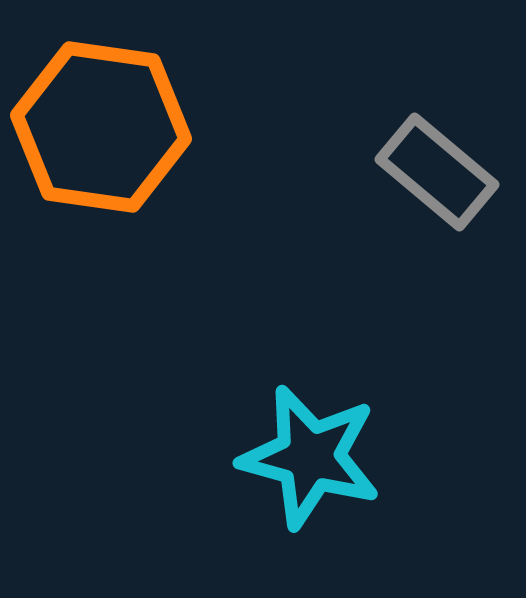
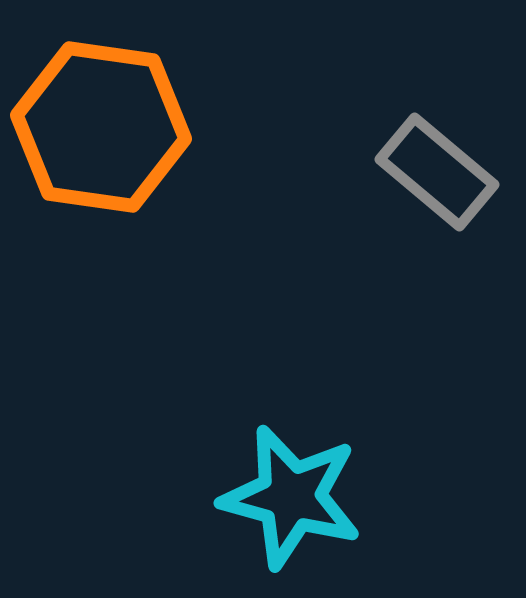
cyan star: moved 19 px left, 40 px down
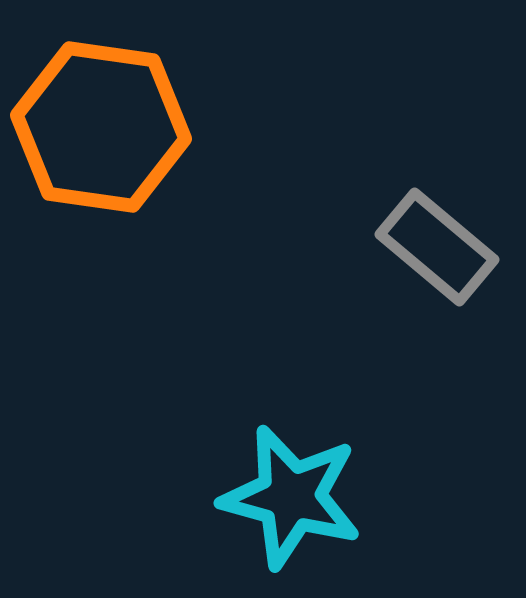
gray rectangle: moved 75 px down
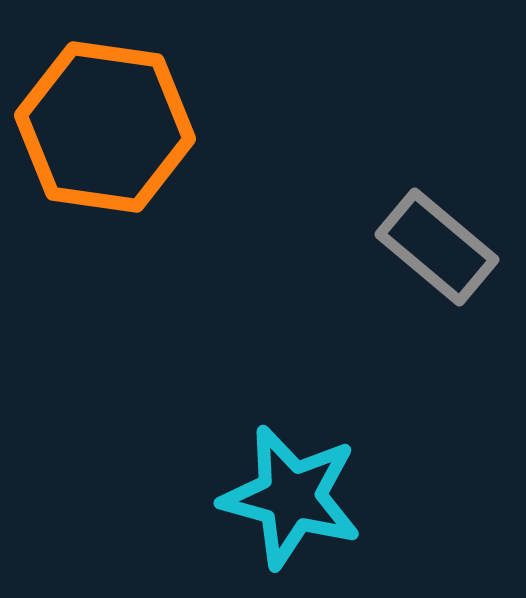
orange hexagon: moved 4 px right
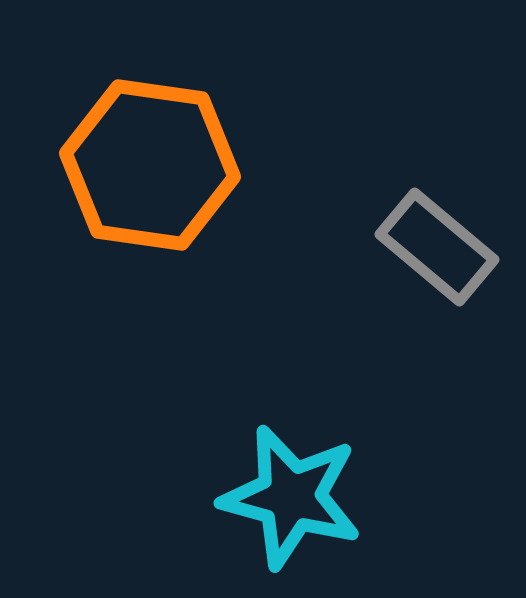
orange hexagon: moved 45 px right, 38 px down
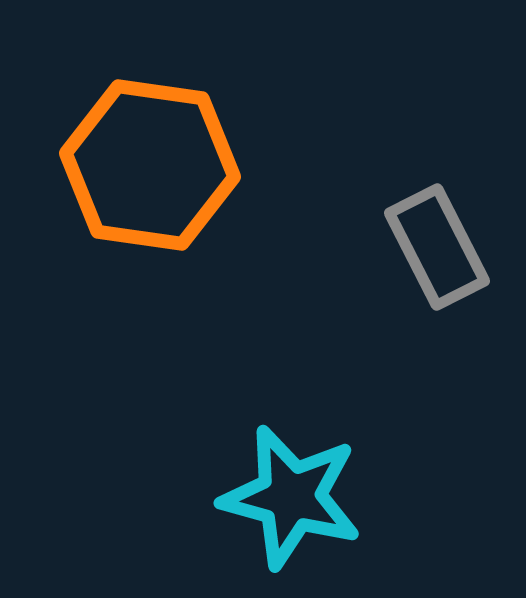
gray rectangle: rotated 23 degrees clockwise
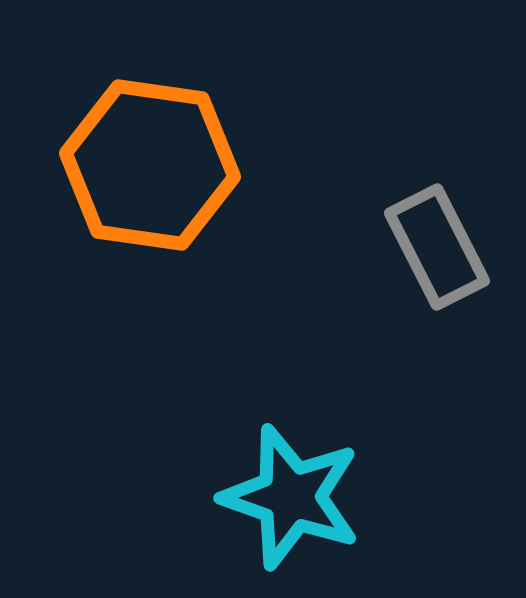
cyan star: rotated 4 degrees clockwise
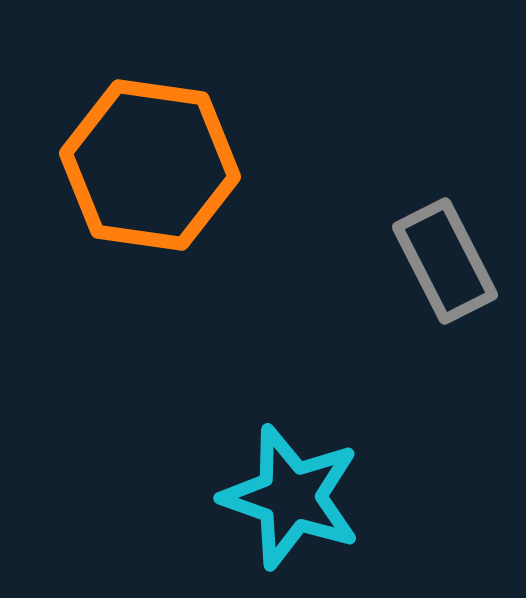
gray rectangle: moved 8 px right, 14 px down
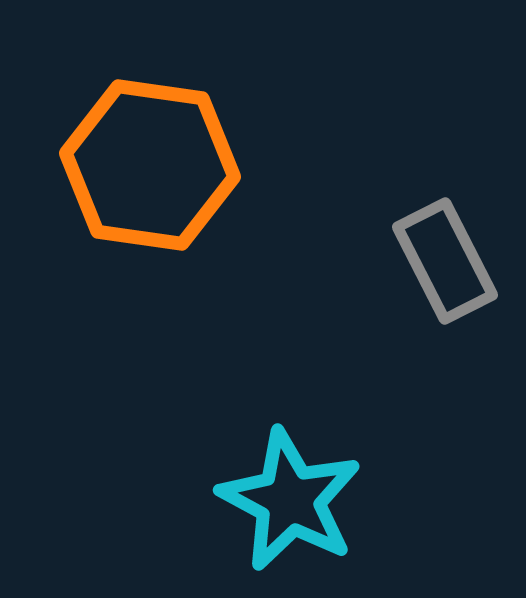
cyan star: moved 1 px left, 3 px down; rotated 9 degrees clockwise
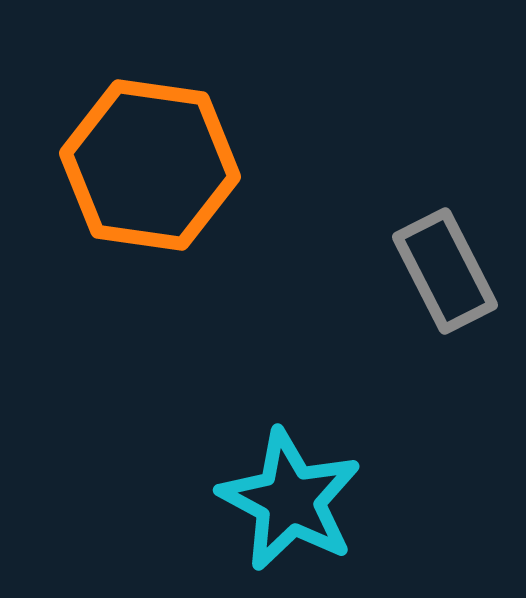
gray rectangle: moved 10 px down
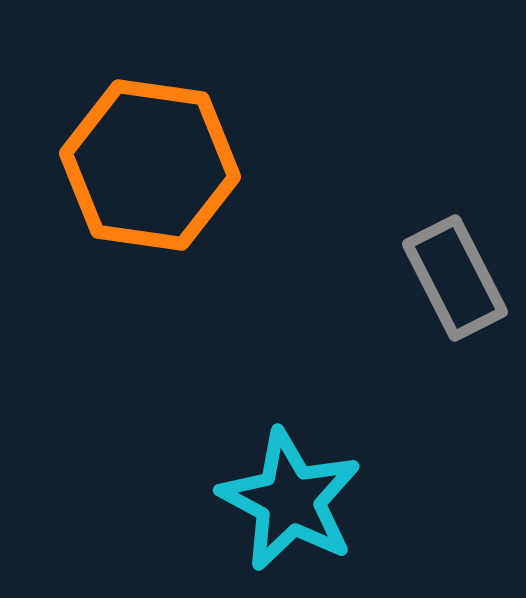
gray rectangle: moved 10 px right, 7 px down
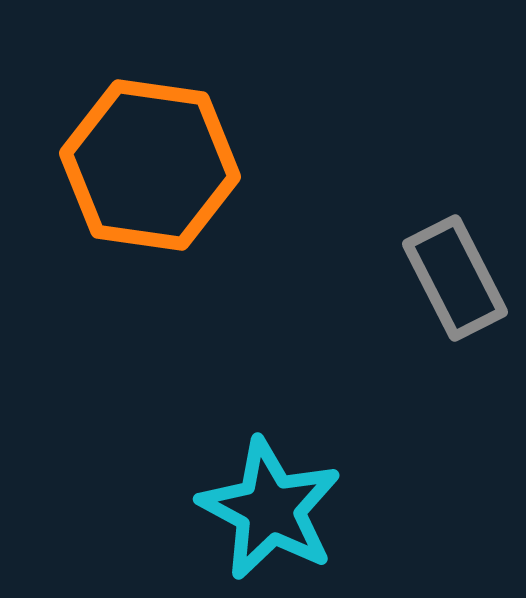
cyan star: moved 20 px left, 9 px down
